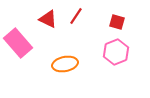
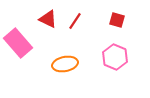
red line: moved 1 px left, 5 px down
red square: moved 2 px up
pink hexagon: moved 1 px left, 5 px down; rotated 15 degrees counterclockwise
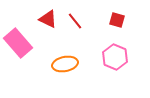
red line: rotated 72 degrees counterclockwise
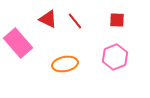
red square: rotated 14 degrees counterclockwise
pink hexagon: rotated 15 degrees clockwise
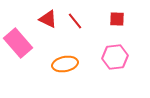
red square: moved 1 px up
pink hexagon: rotated 15 degrees clockwise
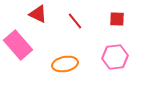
red triangle: moved 10 px left, 5 px up
pink rectangle: moved 2 px down
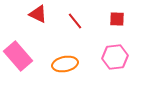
pink rectangle: moved 11 px down
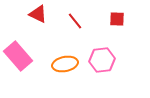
pink hexagon: moved 13 px left, 3 px down
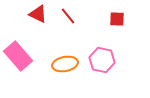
red line: moved 7 px left, 5 px up
pink hexagon: rotated 20 degrees clockwise
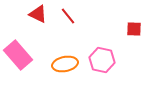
red square: moved 17 px right, 10 px down
pink rectangle: moved 1 px up
